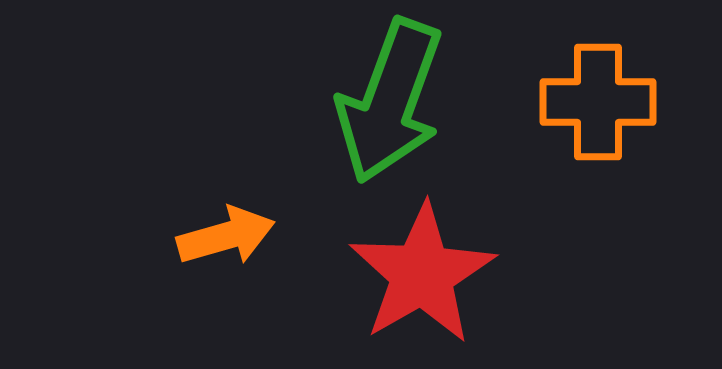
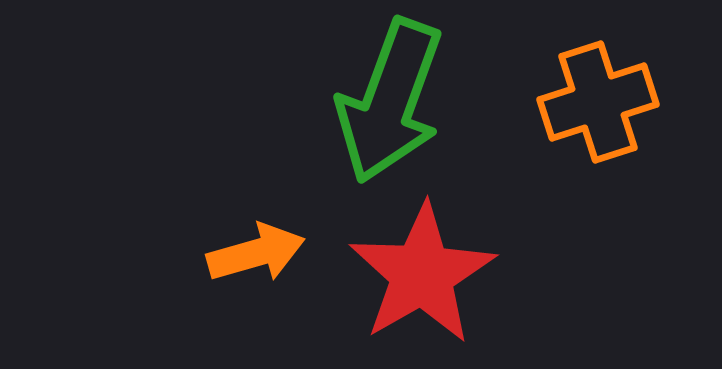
orange cross: rotated 18 degrees counterclockwise
orange arrow: moved 30 px right, 17 px down
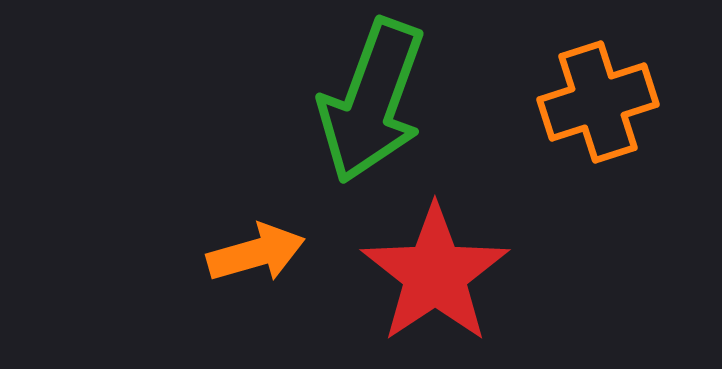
green arrow: moved 18 px left
red star: moved 13 px right; rotated 4 degrees counterclockwise
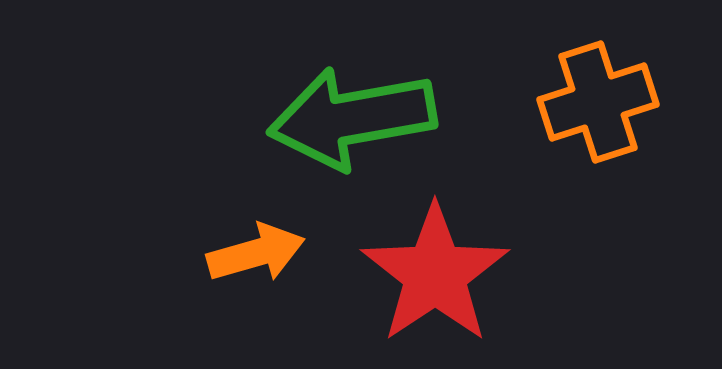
green arrow: moved 20 px left, 17 px down; rotated 60 degrees clockwise
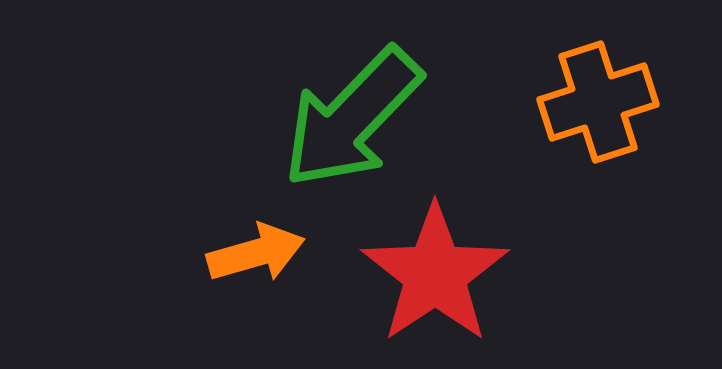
green arrow: rotated 36 degrees counterclockwise
